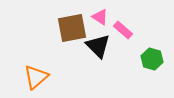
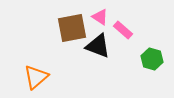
black triangle: rotated 24 degrees counterclockwise
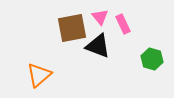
pink triangle: rotated 18 degrees clockwise
pink rectangle: moved 6 px up; rotated 24 degrees clockwise
orange triangle: moved 3 px right, 2 px up
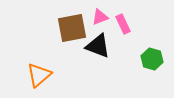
pink triangle: rotated 48 degrees clockwise
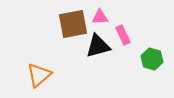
pink triangle: rotated 18 degrees clockwise
pink rectangle: moved 11 px down
brown square: moved 1 px right, 4 px up
black triangle: rotated 36 degrees counterclockwise
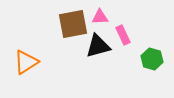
orange triangle: moved 13 px left, 13 px up; rotated 8 degrees clockwise
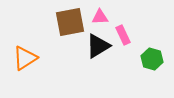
brown square: moved 3 px left, 2 px up
black triangle: rotated 16 degrees counterclockwise
orange triangle: moved 1 px left, 4 px up
